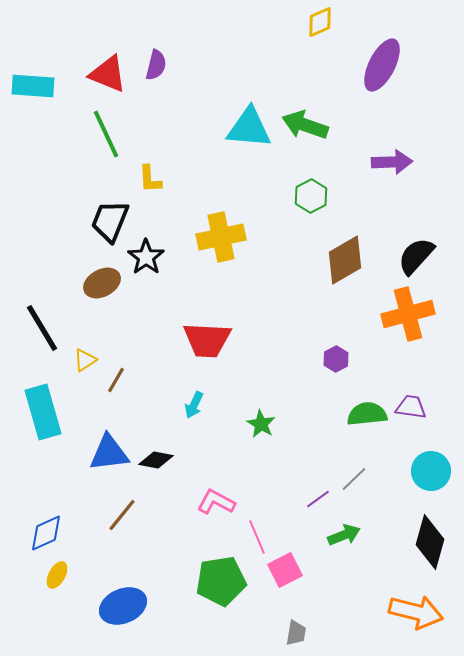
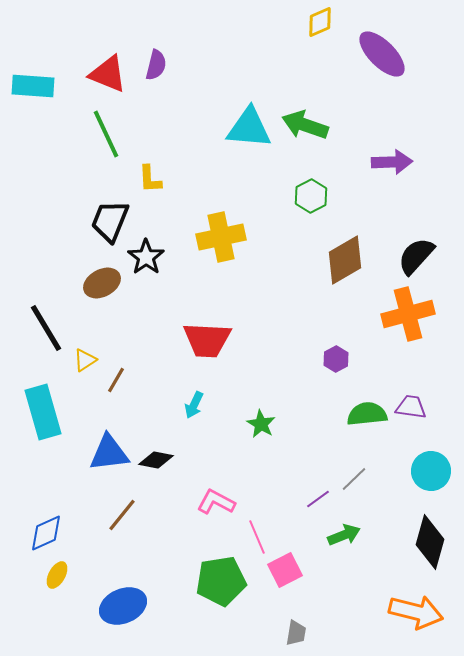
purple ellipse at (382, 65): moved 11 px up; rotated 72 degrees counterclockwise
black line at (42, 328): moved 4 px right
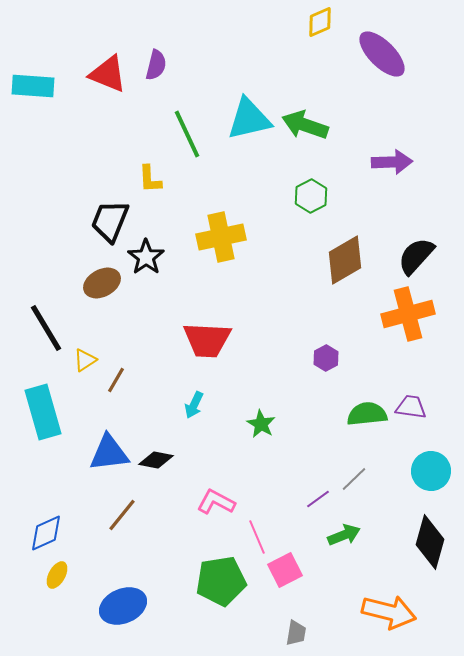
cyan triangle at (249, 128): moved 9 px up; rotated 18 degrees counterclockwise
green line at (106, 134): moved 81 px right
purple hexagon at (336, 359): moved 10 px left, 1 px up
orange arrow at (416, 612): moved 27 px left
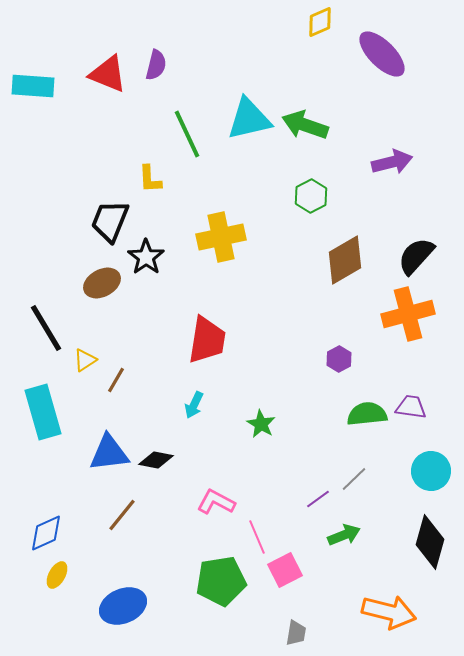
purple arrow at (392, 162): rotated 12 degrees counterclockwise
red trapezoid at (207, 340): rotated 84 degrees counterclockwise
purple hexagon at (326, 358): moved 13 px right, 1 px down
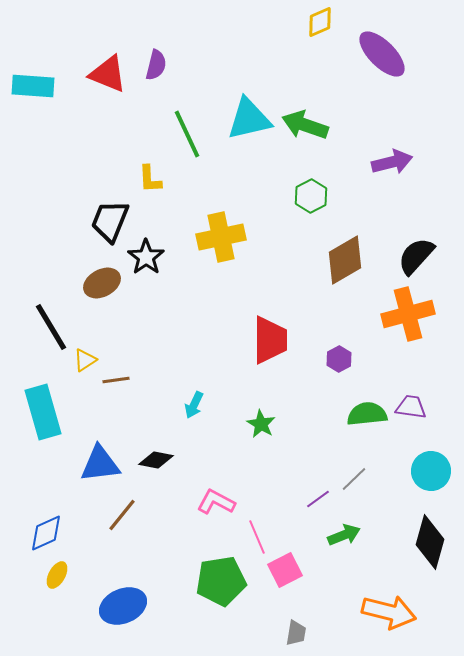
black line at (46, 328): moved 5 px right, 1 px up
red trapezoid at (207, 340): moved 63 px right; rotated 9 degrees counterclockwise
brown line at (116, 380): rotated 52 degrees clockwise
blue triangle at (109, 453): moved 9 px left, 11 px down
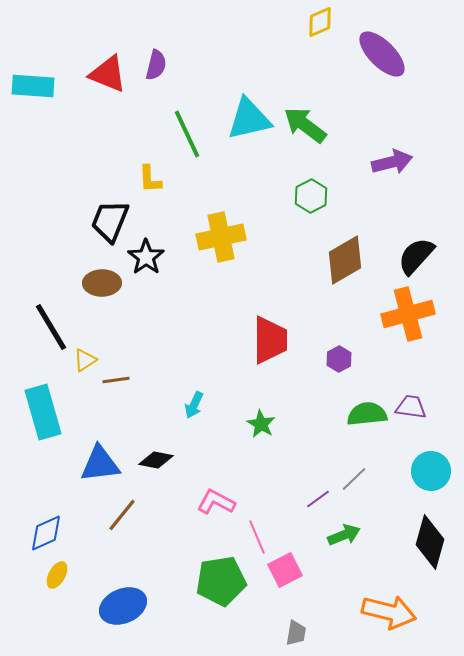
green arrow at (305, 125): rotated 18 degrees clockwise
brown ellipse at (102, 283): rotated 27 degrees clockwise
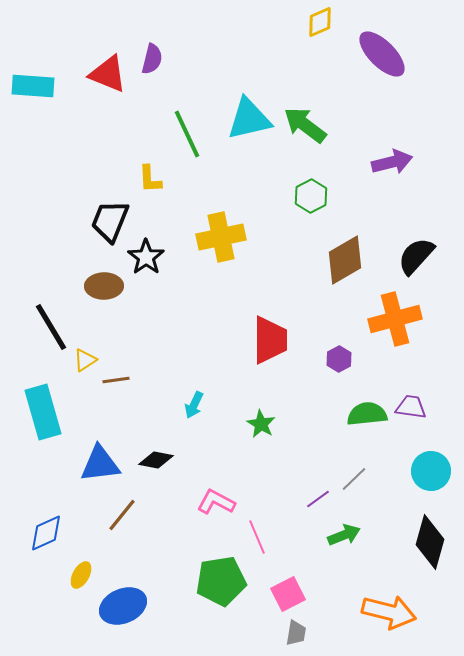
purple semicircle at (156, 65): moved 4 px left, 6 px up
brown ellipse at (102, 283): moved 2 px right, 3 px down
orange cross at (408, 314): moved 13 px left, 5 px down
pink square at (285, 570): moved 3 px right, 24 px down
yellow ellipse at (57, 575): moved 24 px right
